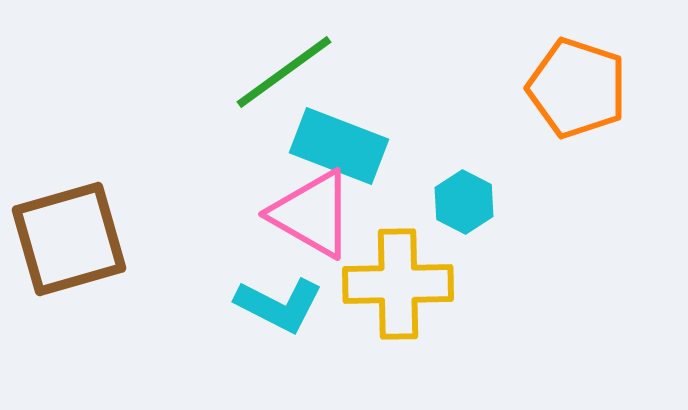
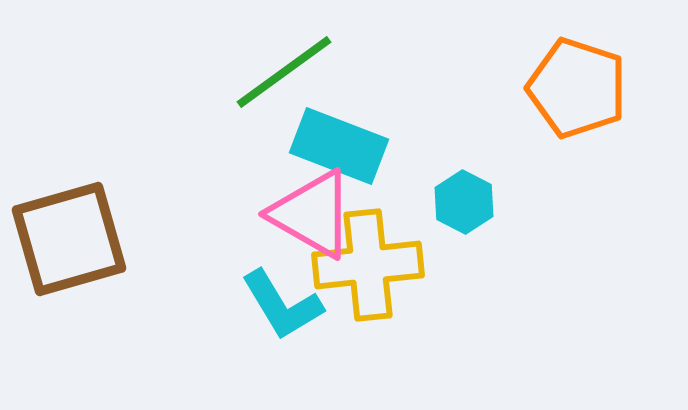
yellow cross: moved 30 px left, 19 px up; rotated 5 degrees counterclockwise
cyan L-shape: moved 3 px right; rotated 32 degrees clockwise
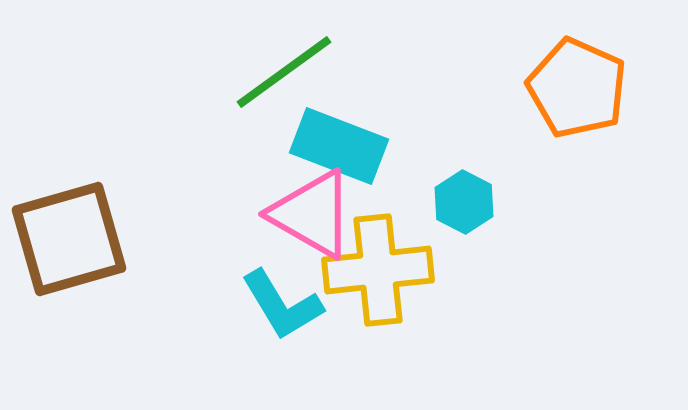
orange pentagon: rotated 6 degrees clockwise
yellow cross: moved 10 px right, 5 px down
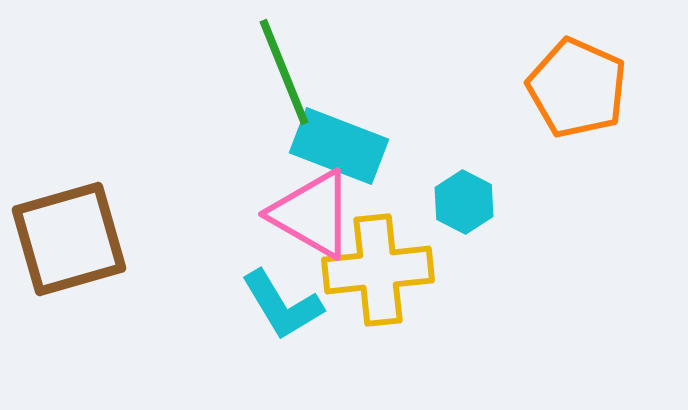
green line: rotated 76 degrees counterclockwise
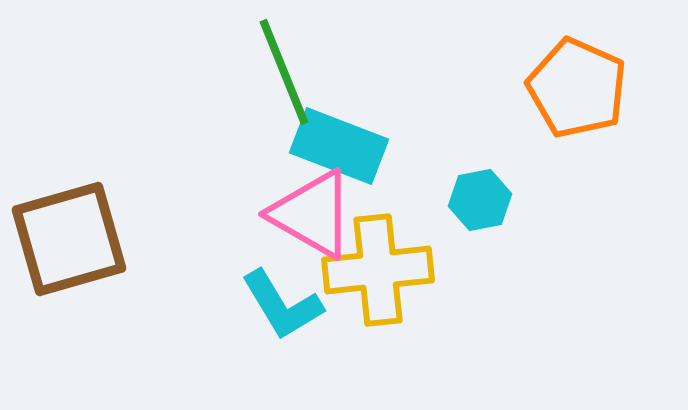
cyan hexagon: moved 16 px right, 2 px up; rotated 22 degrees clockwise
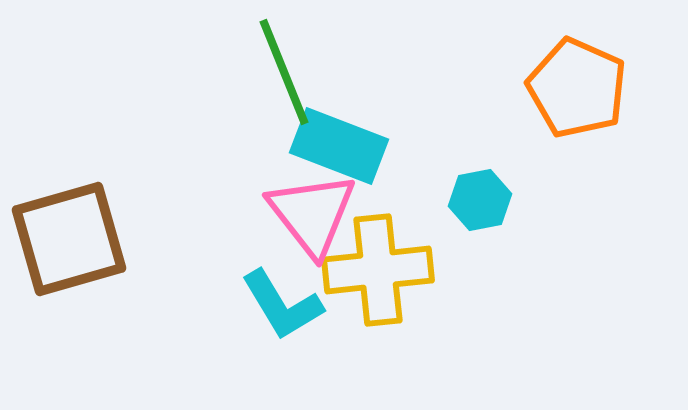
pink triangle: rotated 22 degrees clockwise
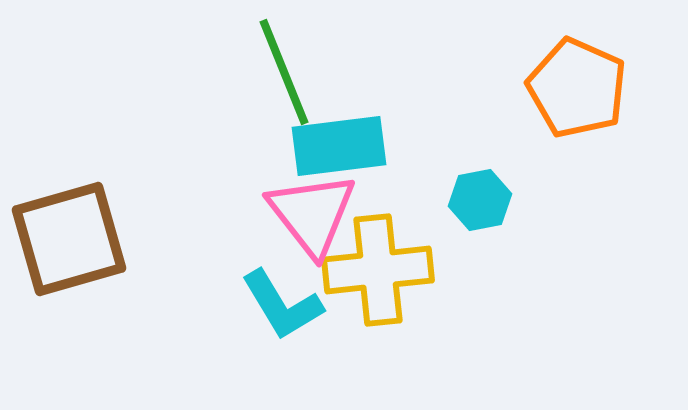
cyan rectangle: rotated 28 degrees counterclockwise
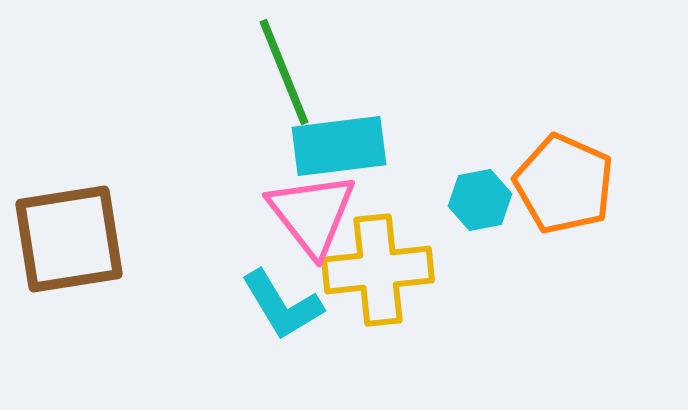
orange pentagon: moved 13 px left, 96 px down
brown square: rotated 7 degrees clockwise
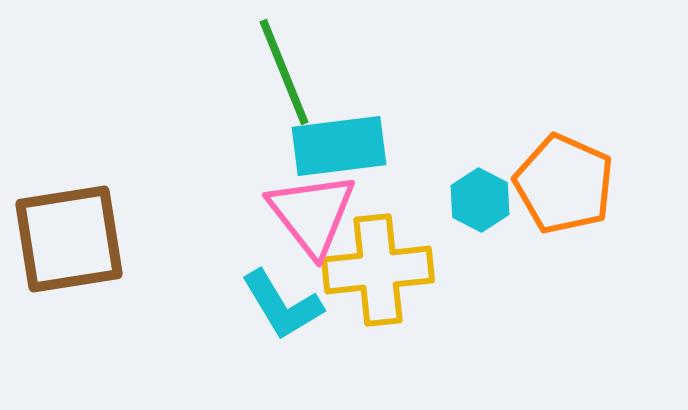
cyan hexagon: rotated 22 degrees counterclockwise
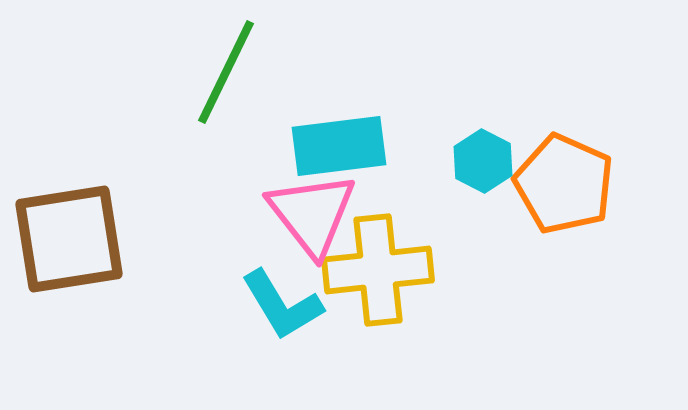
green line: moved 58 px left; rotated 48 degrees clockwise
cyan hexagon: moved 3 px right, 39 px up
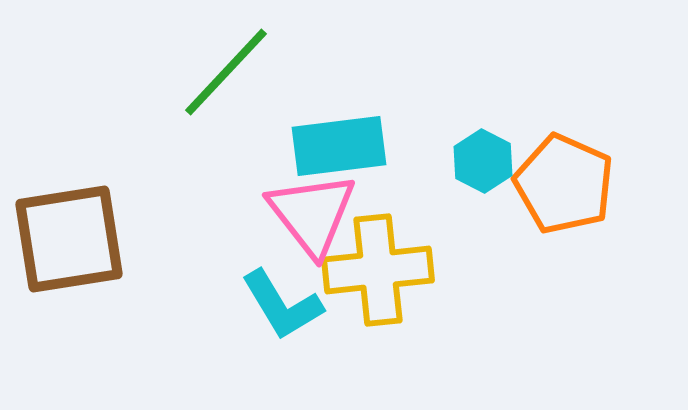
green line: rotated 17 degrees clockwise
